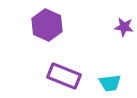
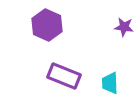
cyan trapezoid: rotated 95 degrees clockwise
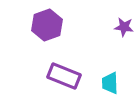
purple hexagon: rotated 16 degrees clockwise
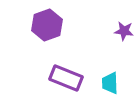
purple star: moved 4 px down
purple rectangle: moved 2 px right, 2 px down
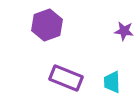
cyan trapezoid: moved 2 px right, 1 px up
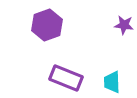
purple star: moved 6 px up
